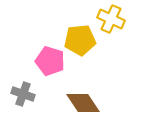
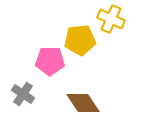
pink pentagon: rotated 16 degrees counterclockwise
gray cross: rotated 15 degrees clockwise
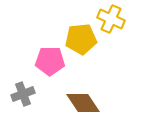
yellow pentagon: moved 1 px right, 1 px up
gray cross: rotated 35 degrees clockwise
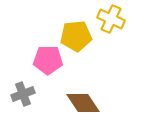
yellow pentagon: moved 5 px left, 3 px up
pink pentagon: moved 2 px left, 1 px up
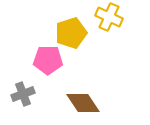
yellow cross: moved 2 px left, 2 px up
yellow pentagon: moved 5 px left, 3 px up; rotated 12 degrees counterclockwise
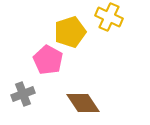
yellow pentagon: moved 1 px left, 1 px up
pink pentagon: rotated 28 degrees clockwise
